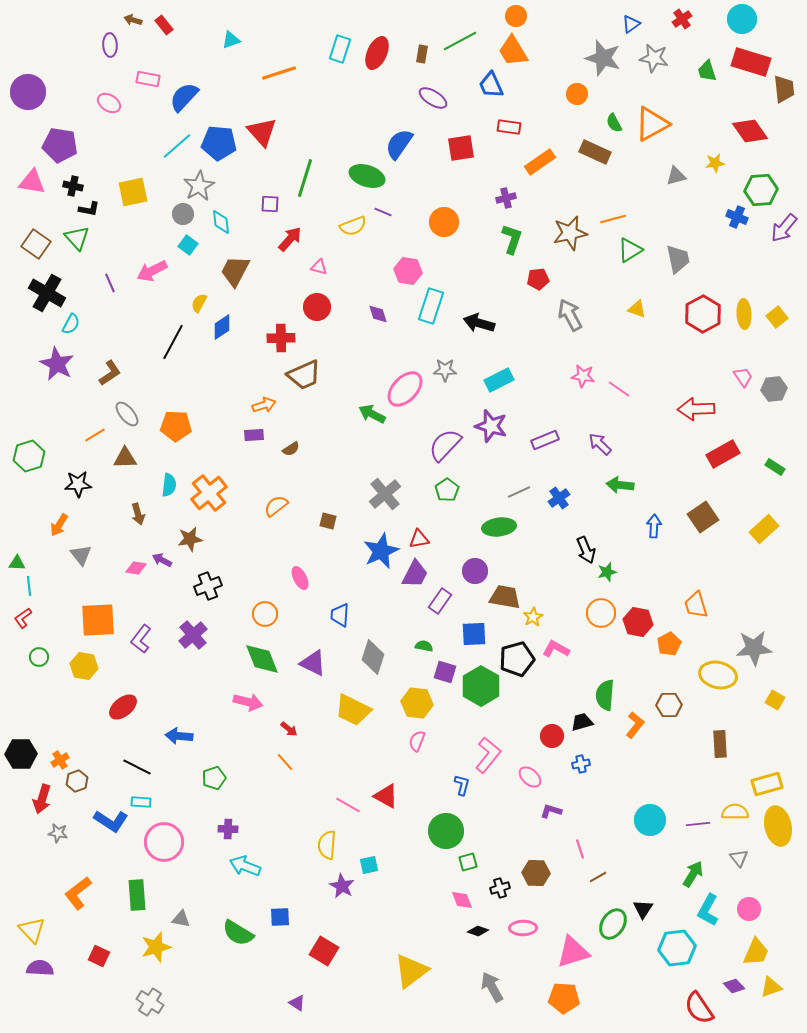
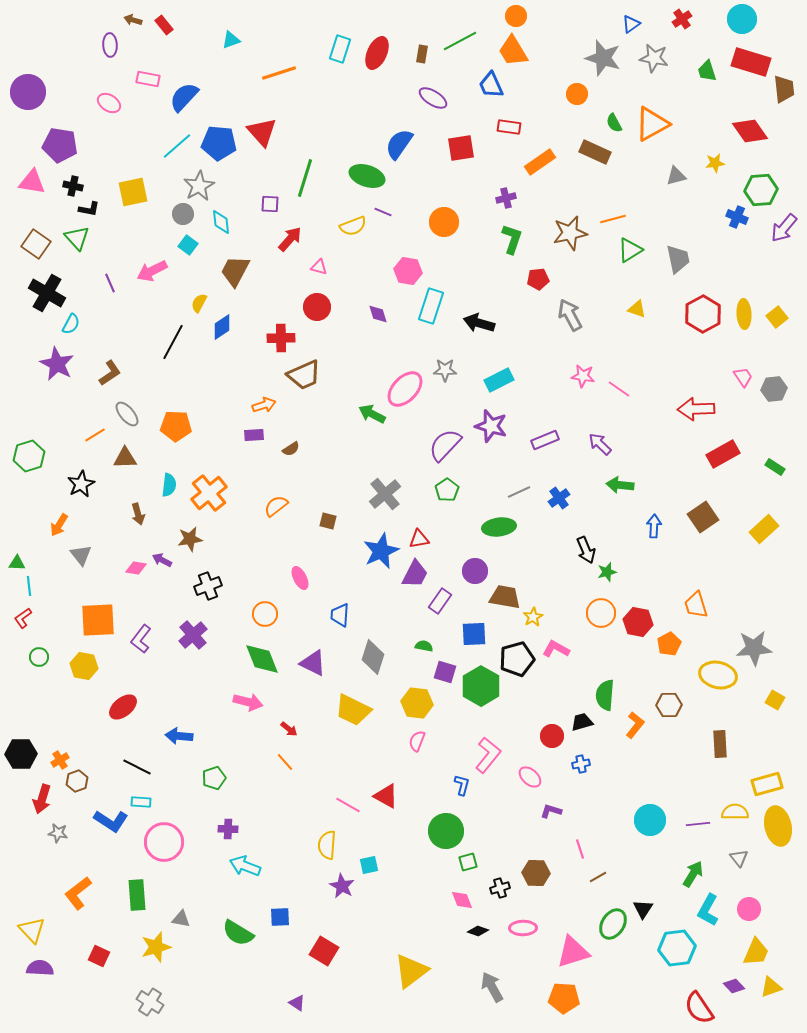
black star at (78, 484): moved 3 px right; rotated 24 degrees counterclockwise
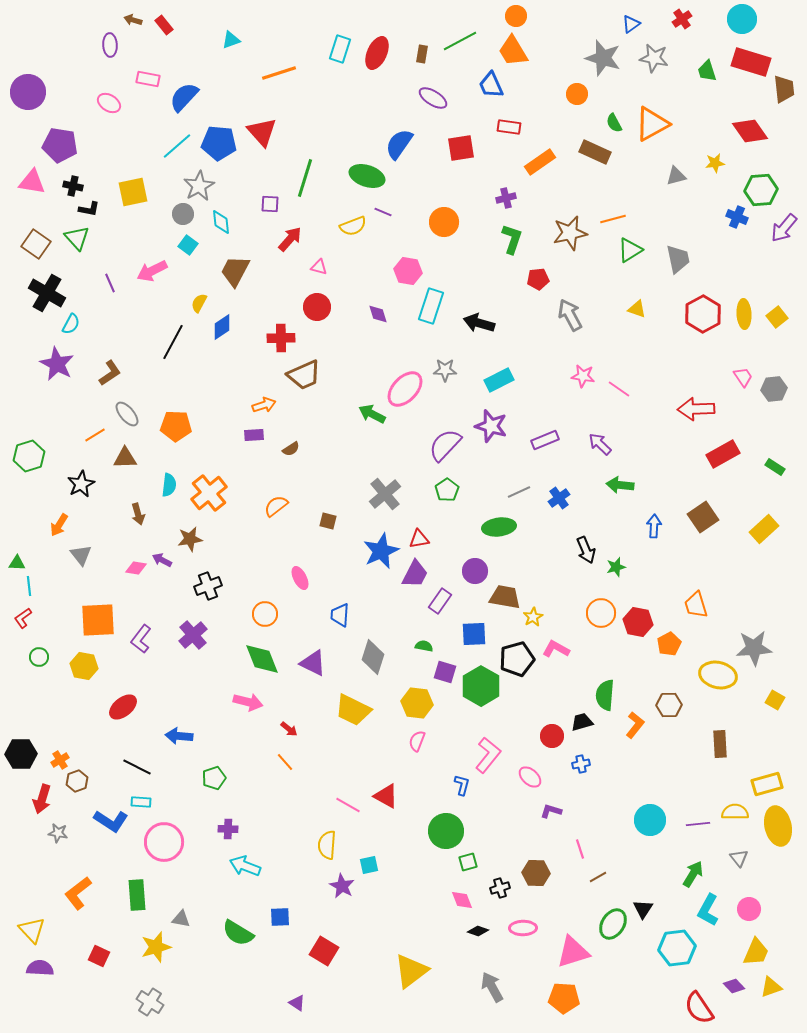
green star at (607, 572): moved 9 px right, 5 px up
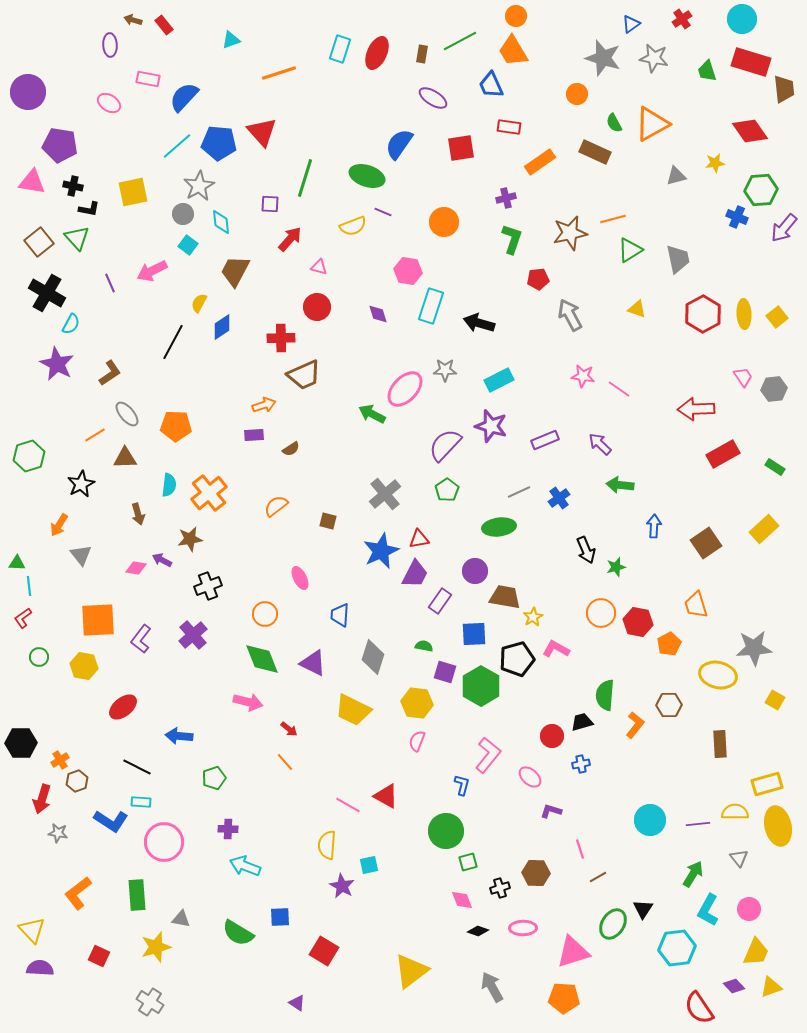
brown square at (36, 244): moved 3 px right, 2 px up; rotated 16 degrees clockwise
brown square at (703, 517): moved 3 px right, 26 px down
black hexagon at (21, 754): moved 11 px up
